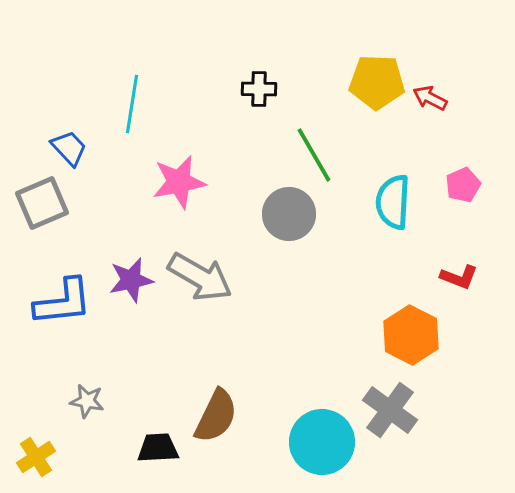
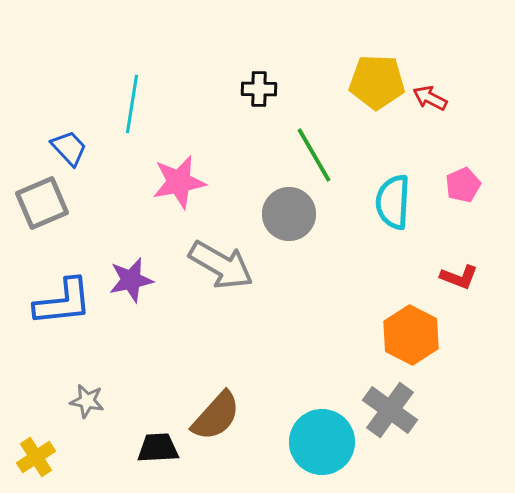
gray arrow: moved 21 px right, 12 px up
brown semicircle: rotated 16 degrees clockwise
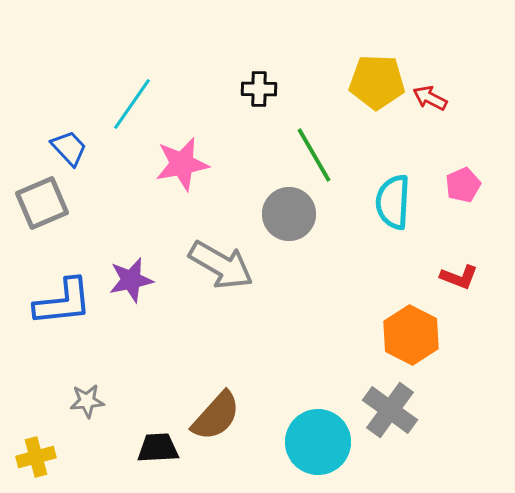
cyan line: rotated 26 degrees clockwise
pink star: moved 3 px right, 18 px up
gray star: rotated 16 degrees counterclockwise
cyan circle: moved 4 px left
yellow cross: rotated 18 degrees clockwise
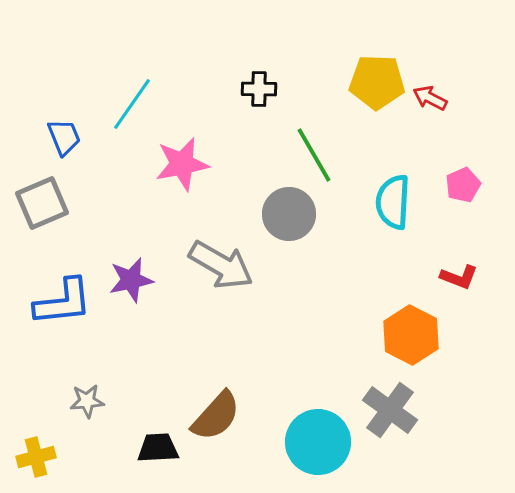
blue trapezoid: moved 5 px left, 11 px up; rotated 21 degrees clockwise
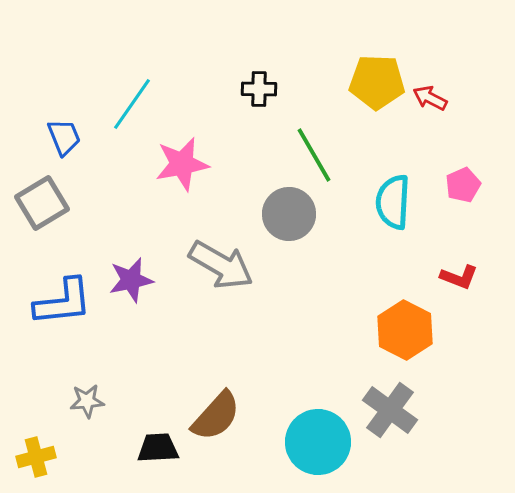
gray square: rotated 8 degrees counterclockwise
orange hexagon: moved 6 px left, 5 px up
